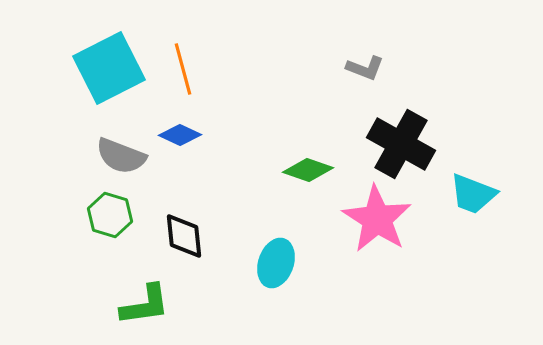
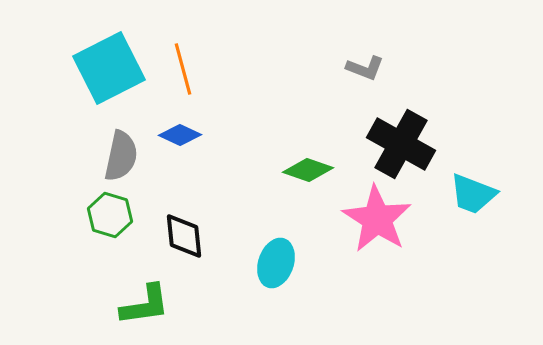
gray semicircle: rotated 99 degrees counterclockwise
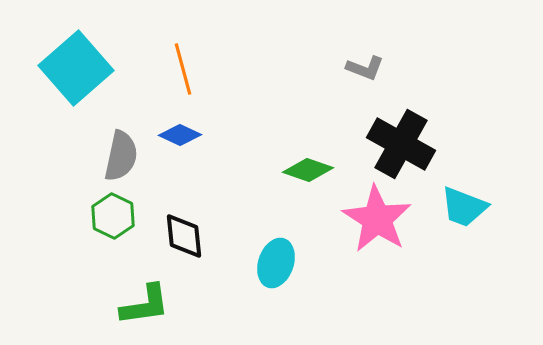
cyan square: moved 33 px left; rotated 14 degrees counterclockwise
cyan trapezoid: moved 9 px left, 13 px down
green hexagon: moved 3 px right, 1 px down; rotated 9 degrees clockwise
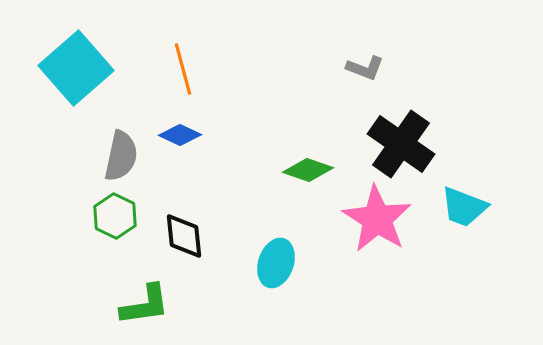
black cross: rotated 6 degrees clockwise
green hexagon: moved 2 px right
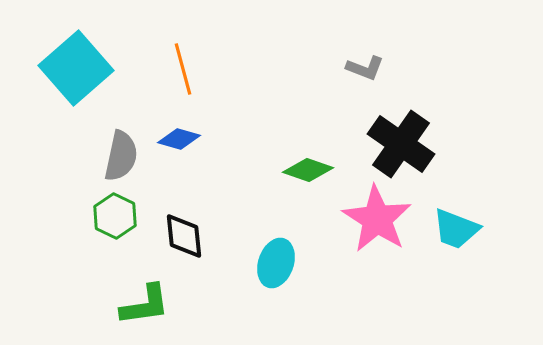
blue diamond: moved 1 px left, 4 px down; rotated 9 degrees counterclockwise
cyan trapezoid: moved 8 px left, 22 px down
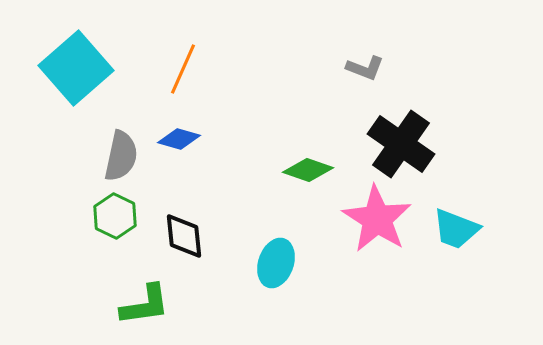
orange line: rotated 39 degrees clockwise
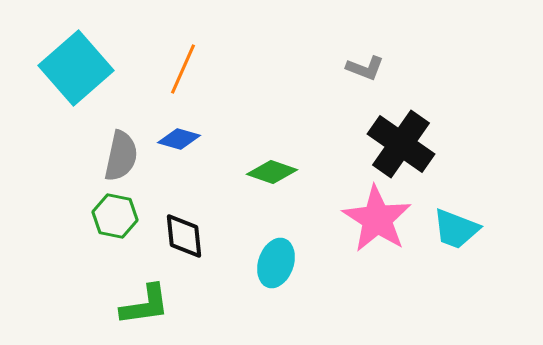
green diamond: moved 36 px left, 2 px down
green hexagon: rotated 15 degrees counterclockwise
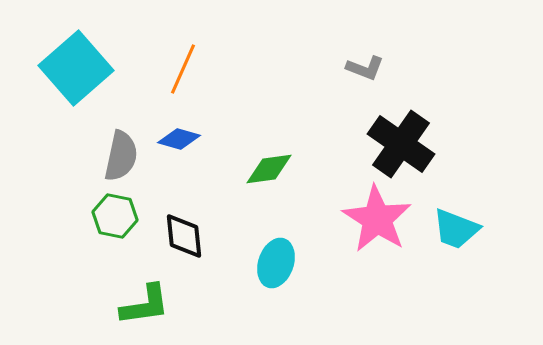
green diamond: moved 3 px left, 3 px up; rotated 27 degrees counterclockwise
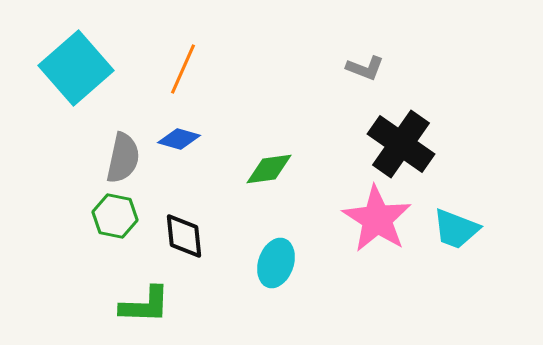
gray semicircle: moved 2 px right, 2 px down
green L-shape: rotated 10 degrees clockwise
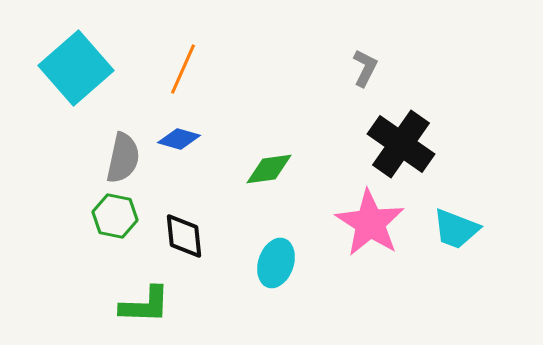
gray L-shape: rotated 84 degrees counterclockwise
pink star: moved 7 px left, 4 px down
